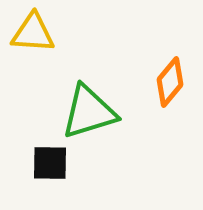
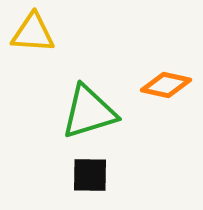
orange diamond: moved 4 px left, 3 px down; rotated 63 degrees clockwise
black square: moved 40 px right, 12 px down
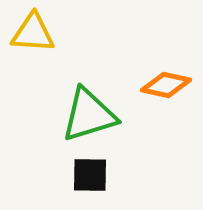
green triangle: moved 3 px down
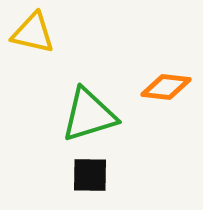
yellow triangle: rotated 9 degrees clockwise
orange diamond: moved 2 px down; rotated 6 degrees counterclockwise
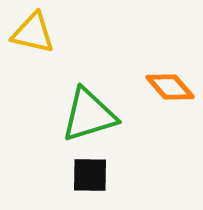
orange diamond: moved 4 px right; rotated 42 degrees clockwise
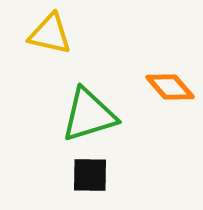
yellow triangle: moved 17 px right, 1 px down
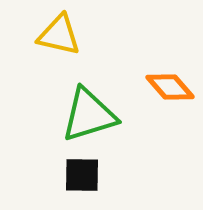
yellow triangle: moved 9 px right, 1 px down
black square: moved 8 px left
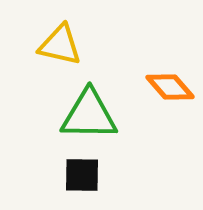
yellow triangle: moved 1 px right, 10 px down
green triangle: rotated 18 degrees clockwise
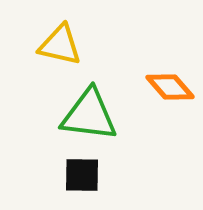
green triangle: rotated 6 degrees clockwise
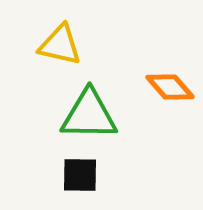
green triangle: rotated 6 degrees counterclockwise
black square: moved 2 px left
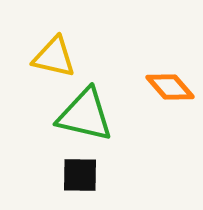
yellow triangle: moved 6 px left, 12 px down
green triangle: moved 4 px left; rotated 12 degrees clockwise
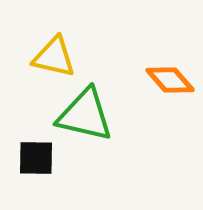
orange diamond: moved 7 px up
black square: moved 44 px left, 17 px up
